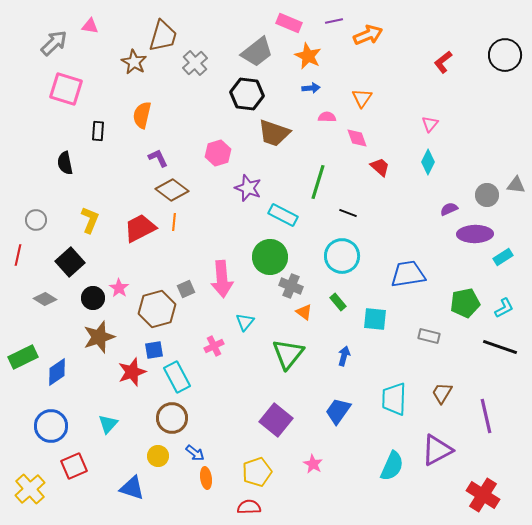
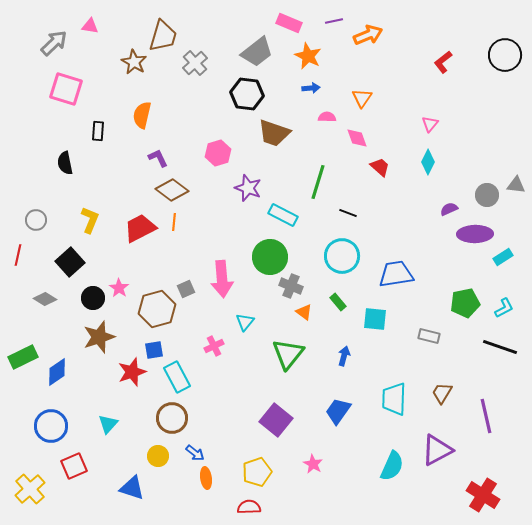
blue trapezoid at (408, 274): moved 12 px left
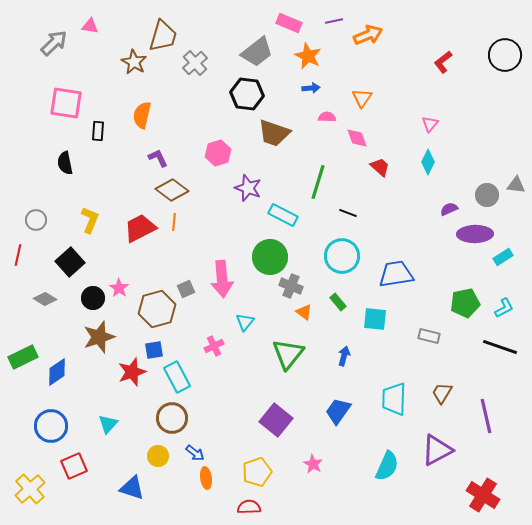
pink square at (66, 89): moved 14 px down; rotated 8 degrees counterclockwise
cyan semicircle at (392, 466): moved 5 px left
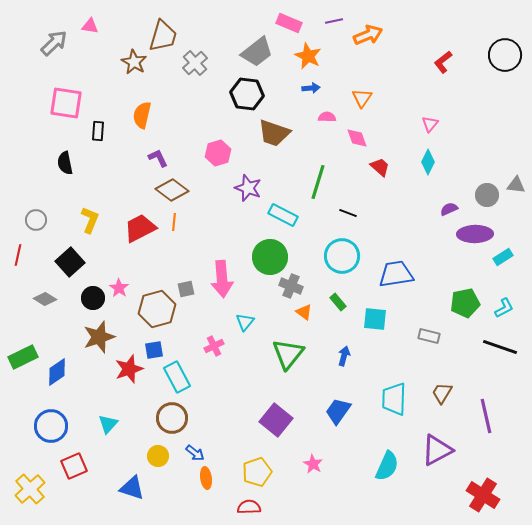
gray square at (186, 289): rotated 12 degrees clockwise
red star at (132, 372): moved 3 px left, 3 px up
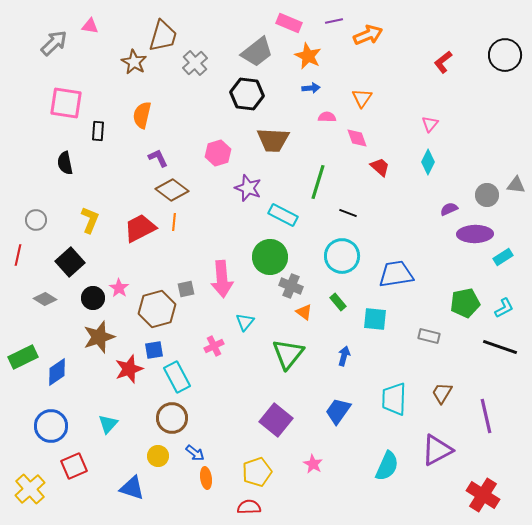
brown trapezoid at (274, 133): moved 1 px left, 7 px down; rotated 16 degrees counterclockwise
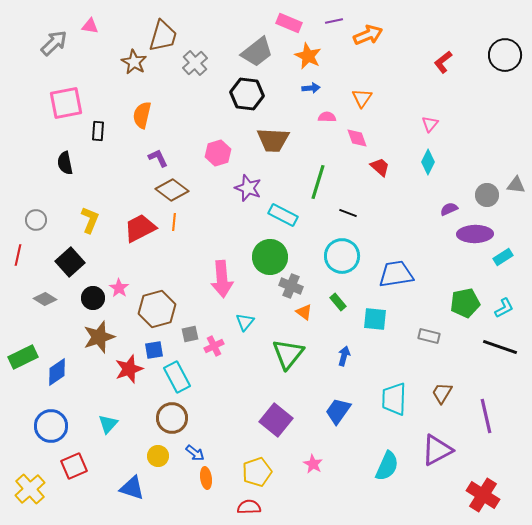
pink square at (66, 103): rotated 20 degrees counterclockwise
gray square at (186, 289): moved 4 px right, 45 px down
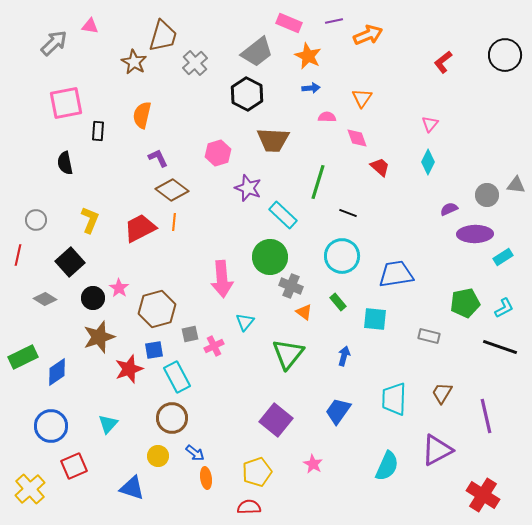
black hexagon at (247, 94): rotated 20 degrees clockwise
cyan rectangle at (283, 215): rotated 16 degrees clockwise
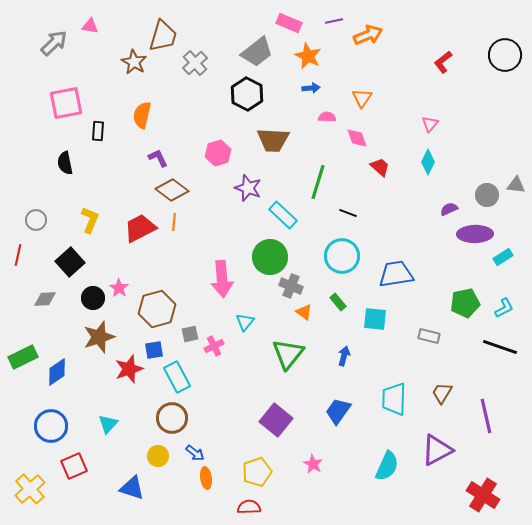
gray diamond at (45, 299): rotated 35 degrees counterclockwise
